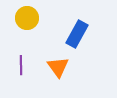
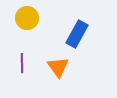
purple line: moved 1 px right, 2 px up
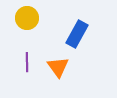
purple line: moved 5 px right, 1 px up
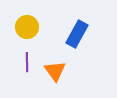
yellow circle: moved 9 px down
orange triangle: moved 3 px left, 4 px down
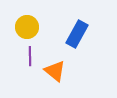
purple line: moved 3 px right, 6 px up
orange triangle: rotated 15 degrees counterclockwise
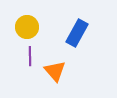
blue rectangle: moved 1 px up
orange triangle: rotated 10 degrees clockwise
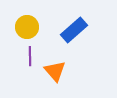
blue rectangle: moved 3 px left, 3 px up; rotated 20 degrees clockwise
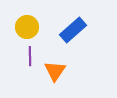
blue rectangle: moved 1 px left
orange triangle: rotated 15 degrees clockwise
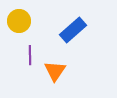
yellow circle: moved 8 px left, 6 px up
purple line: moved 1 px up
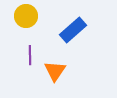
yellow circle: moved 7 px right, 5 px up
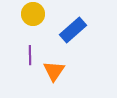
yellow circle: moved 7 px right, 2 px up
orange triangle: moved 1 px left
